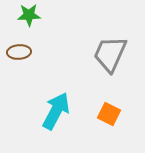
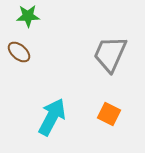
green star: moved 1 px left, 1 px down
brown ellipse: rotated 45 degrees clockwise
cyan arrow: moved 4 px left, 6 px down
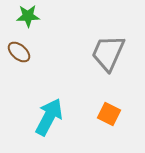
gray trapezoid: moved 2 px left, 1 px up
cyan arrow: moved 3 px left
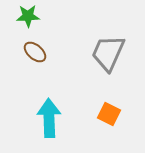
brown ellipse: moved 16 px right
cyan arrow: moved 1 px down; rotated 30 degrees counterclockwise
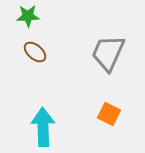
cyan arrow: moved 6 px left, 9 px down
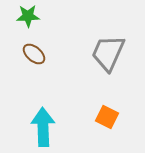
brown ellipse: moved 1 px left, 2 px down
orange square: moved 2 px left, 3 px down
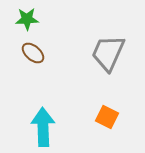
green star: moved 1 px left, 3 px down
brown ellipse: moved 1 px left, 1 px up
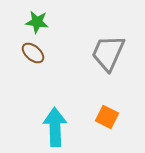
green star: moved 10 px right, 3 px down; rotated 10 degrees clockwise
cyan arrow: moved 12 px right
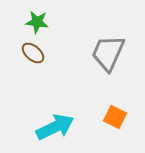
orange square: moved 8 px right
cyan arrow: rotated 66 degrees clockwise
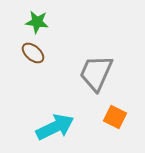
gray trapezoid: moved 12 px left, 20 px down
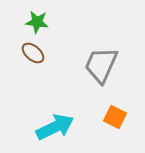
gray trapezoid: moved 5 px right, 8 px up
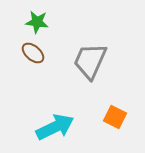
gray trapezoid: moved 11 px left, 4 px up
